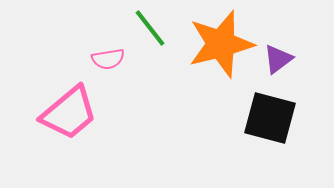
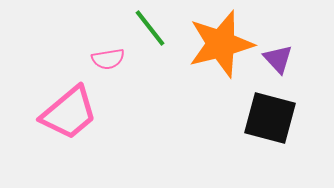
purple triangle: rotated 36 degrees counterclockwise
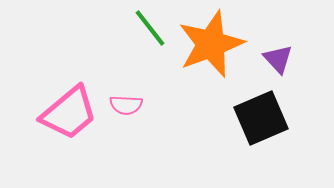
orange star: moved 10 px left; rotated 6 degrees counterclockwise
pink semicircle: moved 18 px right, 46 px down; rotated 12 degrees clockwise
black square: moved 9 px left; rotated 38 degrees counterclockwise
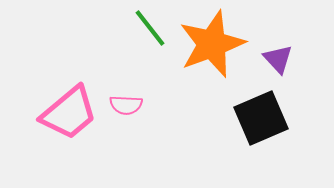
orange star: moved 1 px right
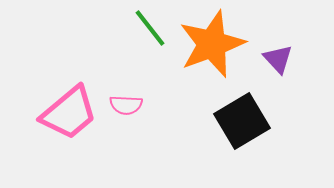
black square: moved 19 px left, 3 px down; rotated 8 degrees counterclockwise
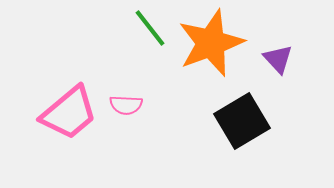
orange star: moved 1 px left, 1 px up
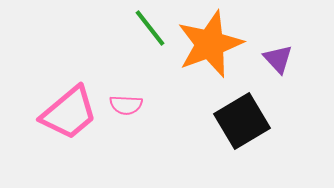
orange star: moved 1 px left, 1 px down
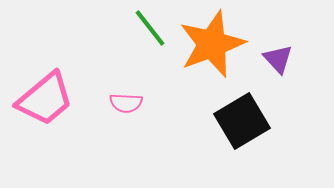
orange star: moved 2 px right
pink semicircle: moved 2 px up
pink trapezoid: moved 24 px left, 14 px up
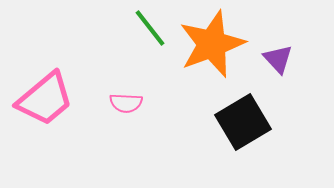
black square: moved 1 px right, 1 px down
